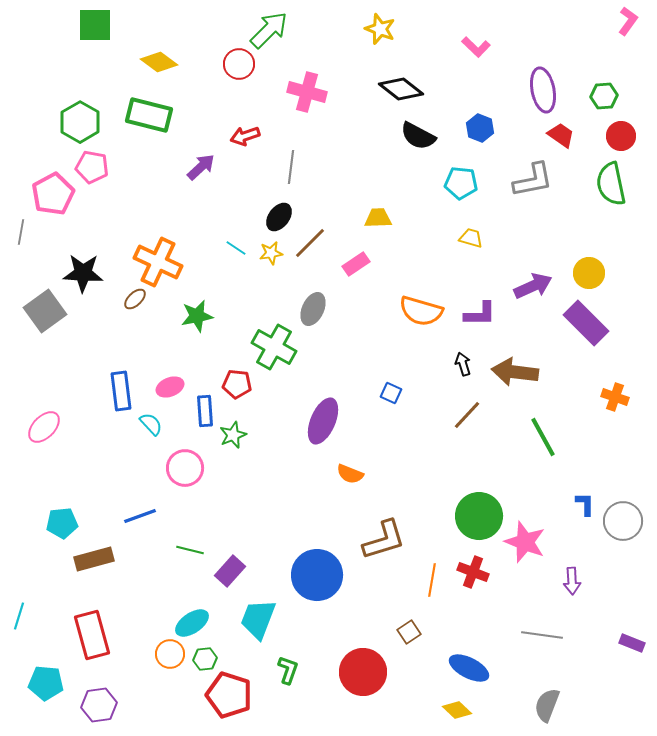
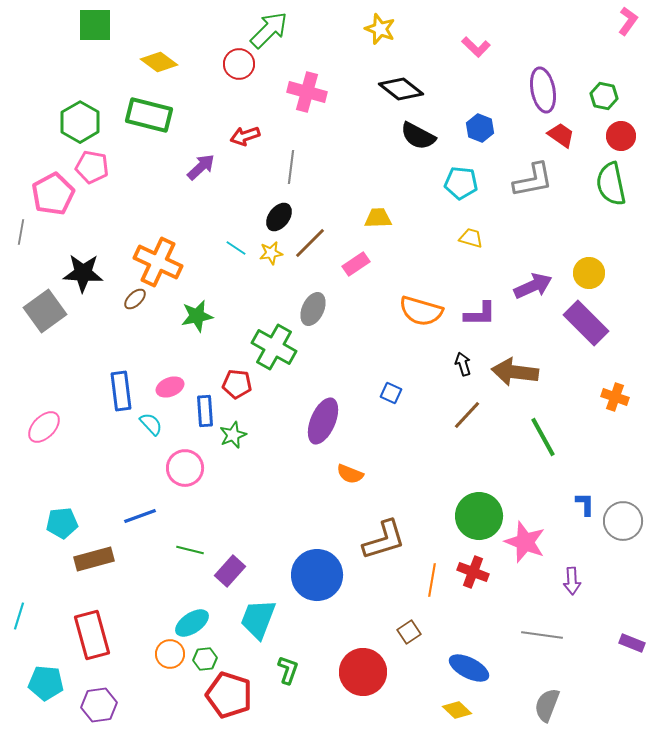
green hexagon at (604, 96): rotated 16 degrees clockwise
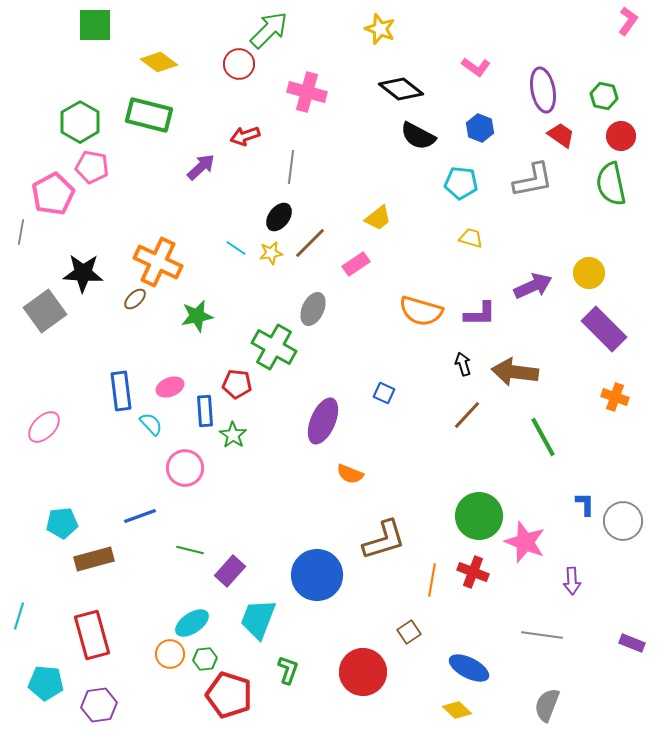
pink L-shape at (476, 47): moved 20 px down; rotated 8 degrees counterclockwise
yellow trapezoid at (378, 218): rotated 144 degrees clockwise
purple rectangle at (586, 323): moved 18 px right, 6 px down
blue square at (391, 393): moved 7 px left
green star at (233, 435): rotated 16 degrees counterclockwise
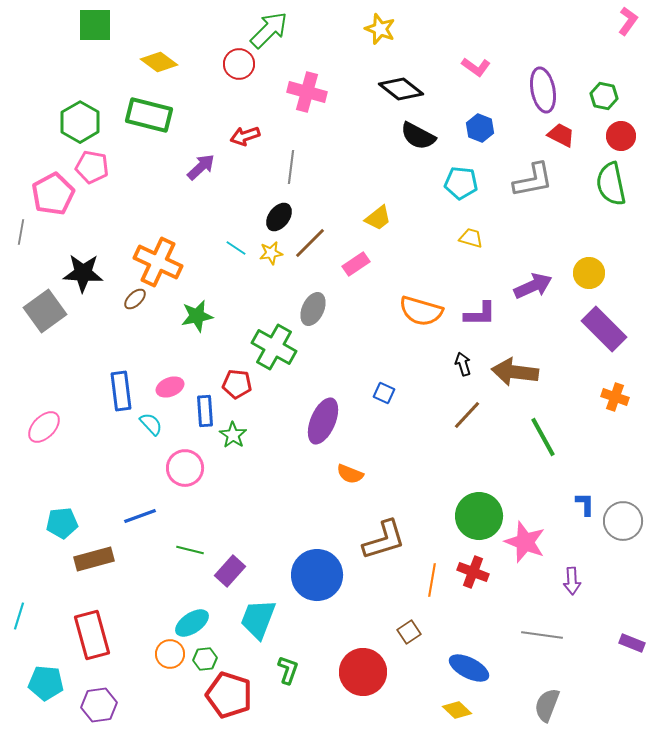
red trapezoid at (561, 135): rotated 8 degrees counterclockwise
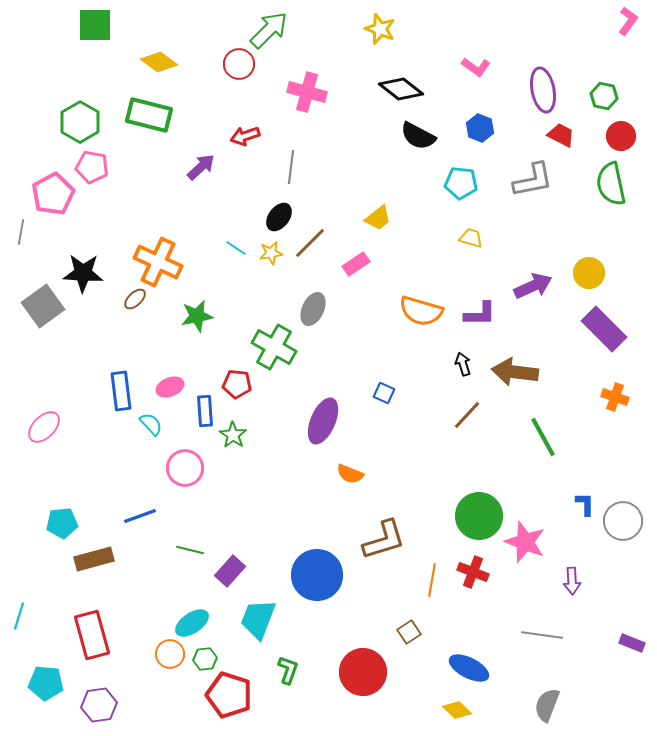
gray square at (45, 311): moved 2 px left, 5 px up
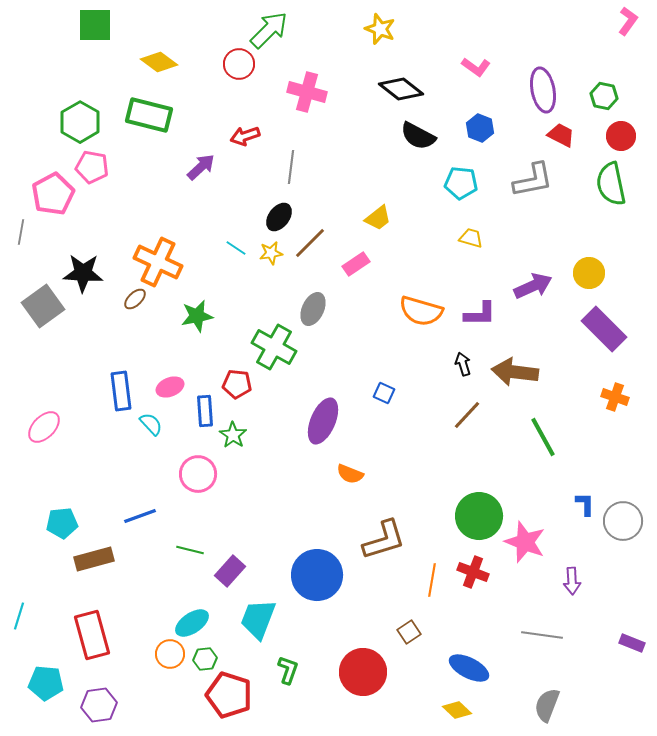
pink circle at (185, 468): moved 13 px right, 6 px down
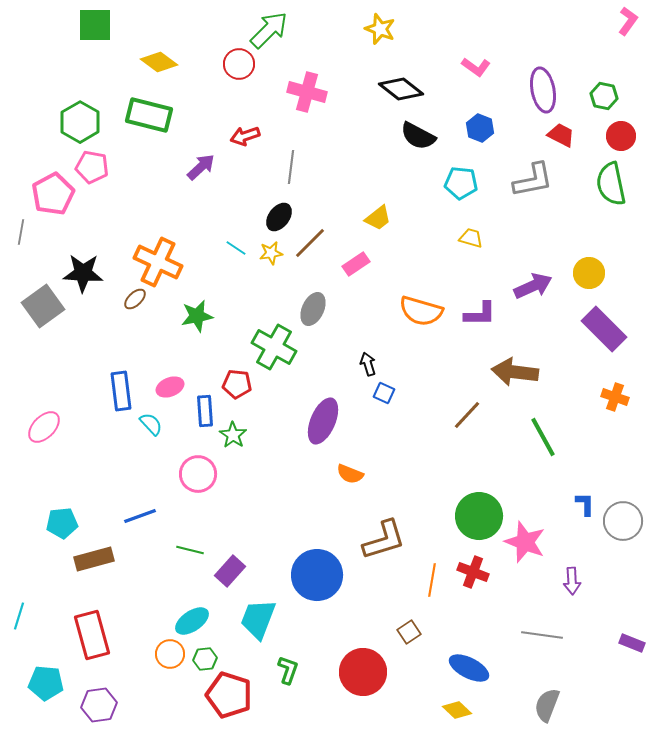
black arrow at (463, 364): moved 95 px left
cyan ellipse at (192, 623): moved 2 px up
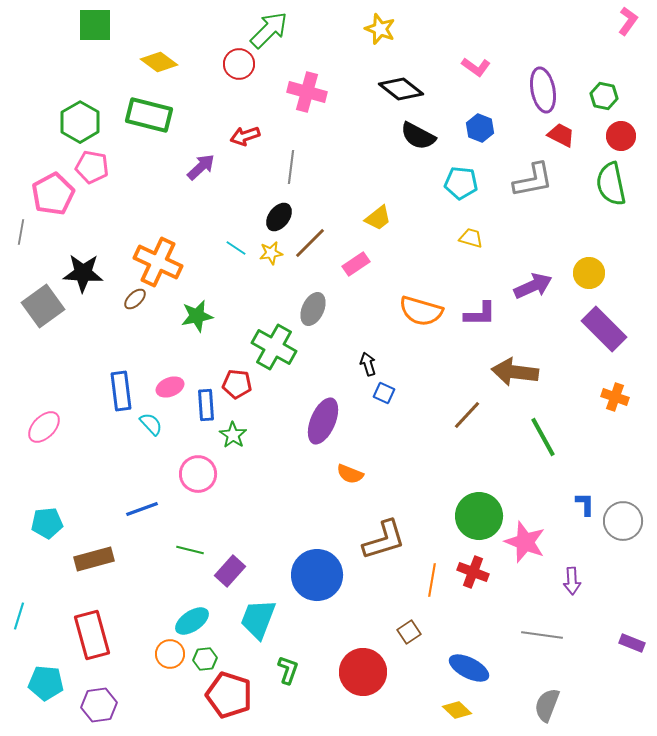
blue rectangle at (205, 411): moved 1 px right, 6 px up
blue line at (140, 516): moved 2 px right, 7 px up
cyan pentagon at (62, 523): moved 15 px left
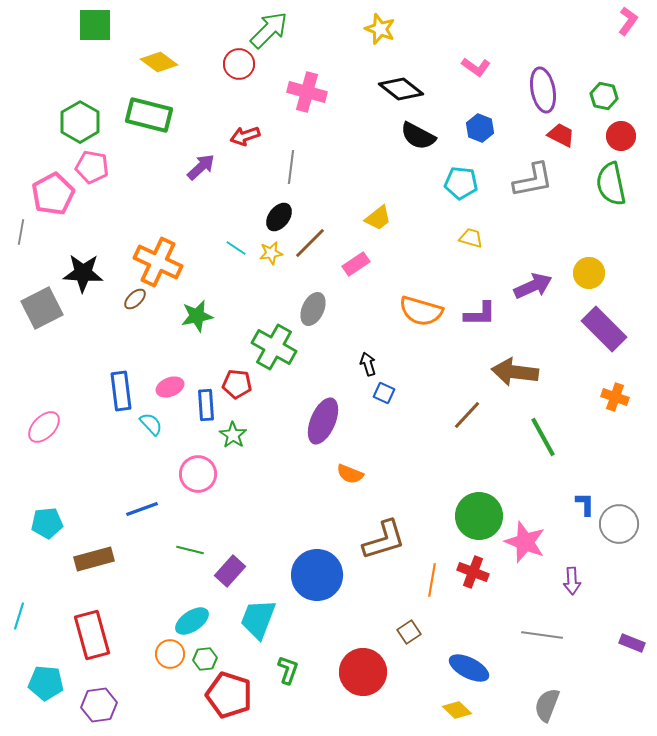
gray square at (43, 306): moved 1 px left, 2 px down; rotated 9 degrees clockwise
gray circle at (623, 521): moved 4 px left, 3 px down
